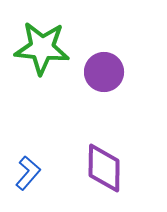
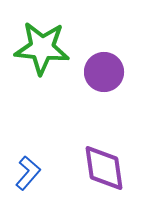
purple diamond: rotated 9 degrees counterclockwise
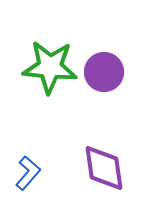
green star: moved 8 px right, 19 px down
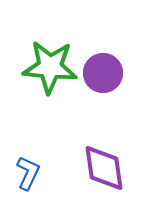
purple circle: moved 1 px left, 1 px down
blue L-shape: rotated 16 degrees counterclockwise
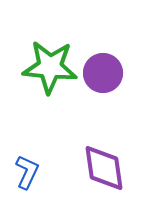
blue L-shape: moved 1 px left, 1 px up
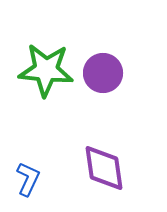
green star: moved 4 px left, 3 px down
blue L-shape: moved 1 px right, 7 px down
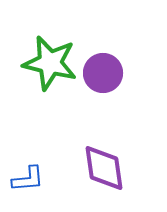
green star: moved 4 px right, 7 px up; rotated 8 degrees clockwise
blue L-shape: rotated 60 degrees clockwise
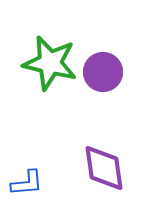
purple circle: moved 1 px up
blue L-shape: moved 1 px left, 4 px down
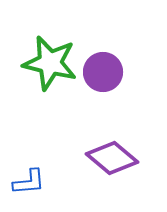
purple diamond: moved 8 px right, 10 px up; rotated 42 degrees counterclockwise
blue L-shape: moved 2 px right, 1 px up
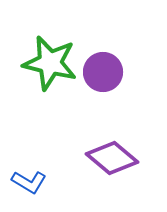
blue L-shape: rotated 36 degrees clockwise
